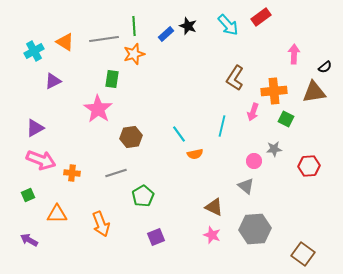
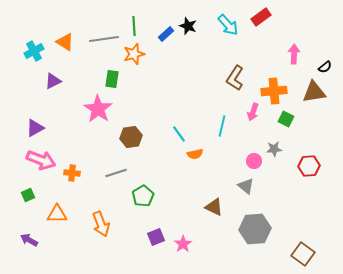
pink star at (212, 235): moved 29 px left, 9 px down; rotated 18 degrees clockwise
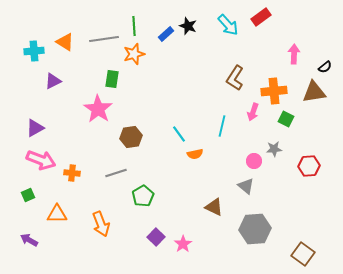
cyan cross at (34, 51): rotated 24 degrees clockwise
purple square at (156, 237): rotated 24 degrees counterclockwise
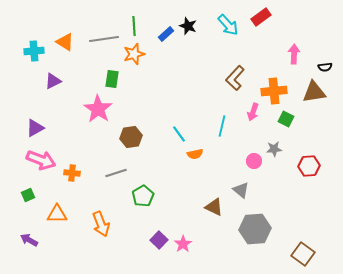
black semicircle at (325, 67): rotated 32 degrees clockwise
brown L-shape at (235, 78): rotated 10 degrees clockwise
gray triangle at (246, 186): moved 5 px left, 4 px down
purple square at (156, 237): moved 3 px right, 3 px down
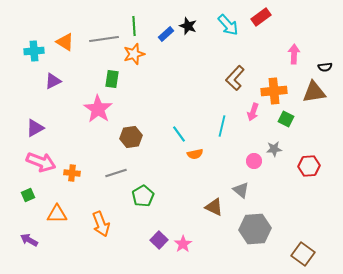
pink arrow at (41, 160): moved 2 px down
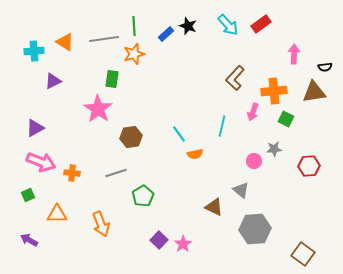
red rectangle at (261, 17): moved 7 px down
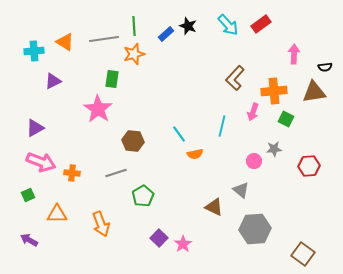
brown hexagon at (131, 137): moved 2 px right, 4 px down; rotated 15 degrees clockwise
purple square at (159, 240): moved 2 px up
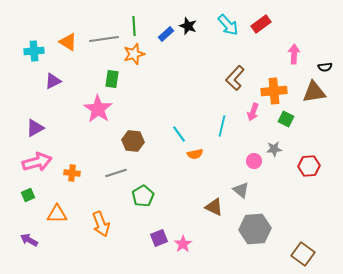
orange triangle at (65, 42): moved 3 px right
pink arrow at (41, 162): moved 4 px left; rotated 36 degrees counterclockwise
purple square at (159, 238): rotated 24 degrees clockwise
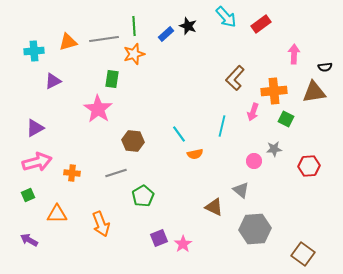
cyan arrow at (228, 25): moved 2 px left, 8 px up
orange triangle at (68, 42): rotated 48 degrees counterclockwise
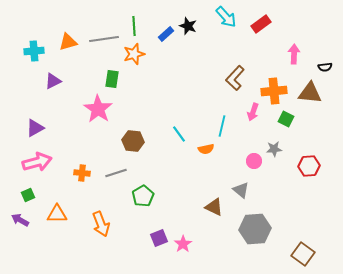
brown triangle at (314, 92): moved 4 px left, 1 px down; rotated 15 degrees clockwise
orange semicircle at (195, 154): moved 11 px right, 5 px up
orange cross at (72, 173): moved 10 px right
purple arrow at (29, 240): moved 9 px left, 20 px up
